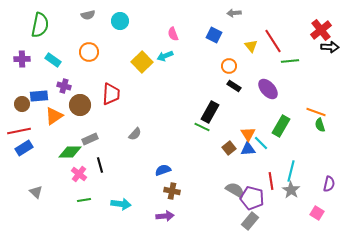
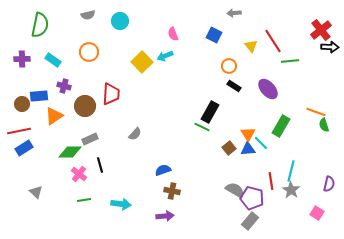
brown circle at (80, 105): moved 5 px right, 1 px down
green semicircle at (320, 125): moved 4 px right
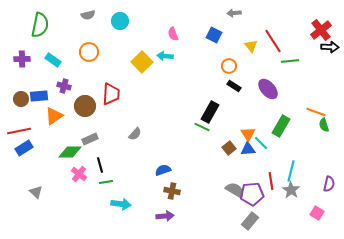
cyan arrow at (165, 56): rotated 28 degrees clockwise
brown circle at (22, 104): moved 1 px left, 5 px up
purple pentagon at (252, 198): moved 4 px up; rotated 20 degrees counterclockwise
green line at (84, 200): moved 22 px right, 18 px up
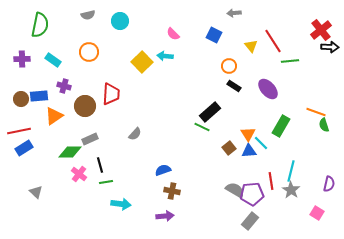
pink semicircle at (173, 34): rotated 24 degrees counterclockwise
black rectangle at (210, 112): rotated 20 degrees clockwise
blue triangle at (248, 149): moved 1 px right, 2 px down
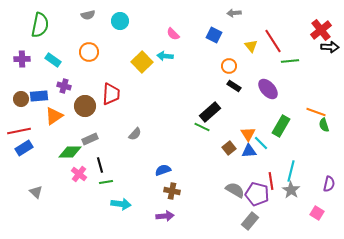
purple pentagon at (252, 194): moved 5 px right; rotated 20 degrees clockwise
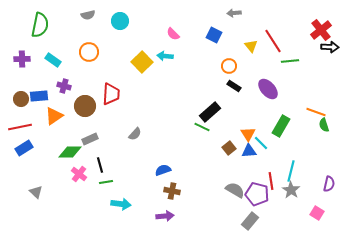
red line at (19, 131): moved 1 px right, 4 px up
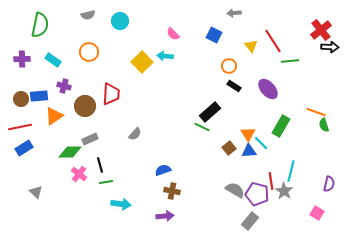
gray star at (291, 190): moved 7 px left, 1 px down
